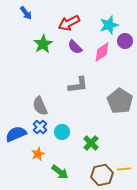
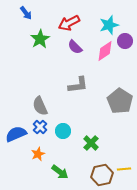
green star: moved 3 px left, 5 px up
pink diamond: moved 3 px right, 1 px up
cyan circle: moved 1 px right, 1 px up
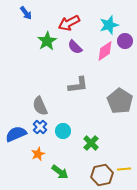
green star: moved 7 px right, 2 px down
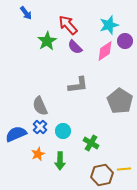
red arrow: moved 1 px left, 2 px down; rotated 75 degrees clockwise
green cross: rotated 14 degrees counterclockwise
green arrow: moved 11 px up; rotated 54 degrees clockwise
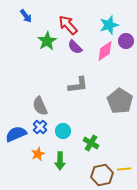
blue arrow: moved 3 px down
purple circle: moved 1 px right
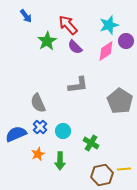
pink diamond: moved 1 px right
gray semicircle: moved 2 px left, 3 px up
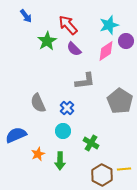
purple semicircle: moved 1 px left, 2 px down
gray L-shape: moved 7 px right, 4 px up
blue cross: moved 27 px right, 19 px up
blue semicircle: moved 1 px down
brown hexagon: rotated 20 degrees counterclockwise
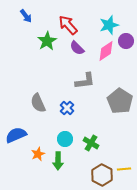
purple semicircle: moved 3 px right, 1 px up
cyan circle: moved 2 px right, 8 px down
green arrow: moved 2 px left
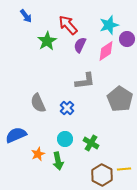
purple circle: moved 1 px right, 2 px up
purple semicircle: moved 3 px right, 3 px up; rotated 70 degrees clockwise
gray pentagon: moved 2 px up
green arrow: rotated 12 degrees counterclockwise
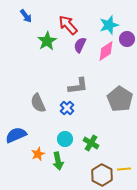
gray L-shape: moved 7 px left, 5 px down
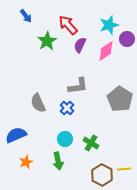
orange star: moved 12 px left, 8 px down
